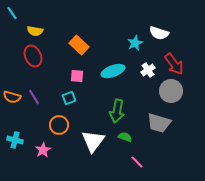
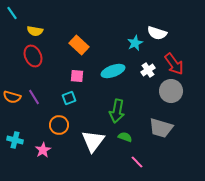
white semicircle: moved 2 px left
gray trapezoid: moved 2 px right, 5 px down
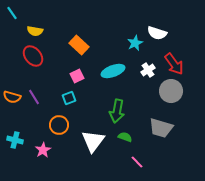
red ellipse: rotated 15 degrees counterclockwise
pink square: rotated 32 degrees counterclockwise
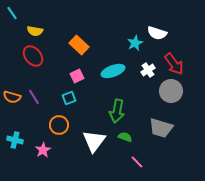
white triangle: moved 1 px right
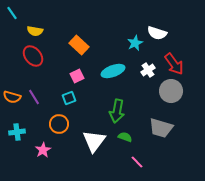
orange circle: moved 1 px up
cyan cross: moved 2 px right, 8 px up; rotated 21 degrees counterclockwise
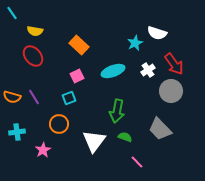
gray trapezoid: moved 1 px left, 1 px down; rotated 30 degrees clockwise
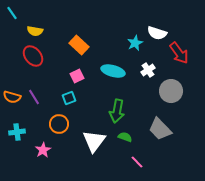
red arrow: moved 5 px right, 11 px up
cyan ellipse: rotated 35 degrees clockwise
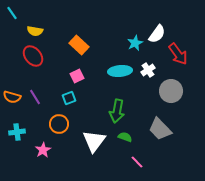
white semicircle: moved 1 px down; rotated 72 degrees counterclockwise
red arrow: moved 1 px left, 1 px down
cyan ellipse: moved 7 px right; rotated 20 degrees counterclockwise
purple line: moved 1 px right
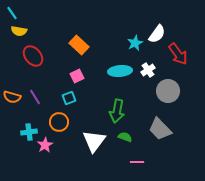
yellow semicircle: moved 16 px left
gray circle: moved 3 px left
orange circle: moved 2 px up
cyan cross: moved 12 px right
pink star: moved 2 px right, 5 px up
pink line: rotated 48 degrees counterclockwise
